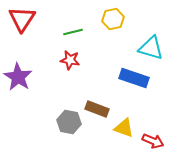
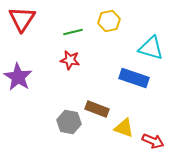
yellow hexagon: moved 4 px left, 2 px down
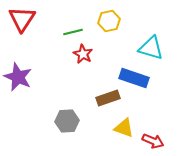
red star: moved 13 px right, 6 px up; rotated 18 degrees clockwise
purple star: rotated 8 degrees counterclockwise
brown rectangle: moved 11 px right, 11 px up; rotated 40 degrees counterclockwise
gray hexagon: moved 2 px left, 1 px up; rotated 15 degrees counterclockwise
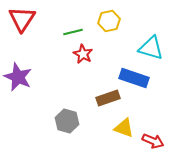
gray hexagon: rotated 20 degrees clockwise
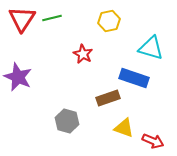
green line: moved 21 px left, 14 px up
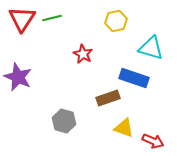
yellow hexagon: moved 7 px right
gray hexagon: moved 3 px left
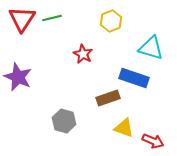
yellow hexagon: moved 5 px left; rotated 10 degrees counterclockwise
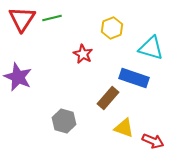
yellow hexagon: moved 1 px right, 7 px down
brown rectangle: rotated 30 degrees counterclockwise
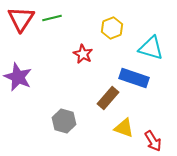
red triangle: moved 1 px left
red arrow: rotated 35 degrees clockwise
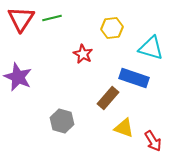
yellow hexagon: rotated 15 degrees clockwise
gray hexagon: moved 2 px left
